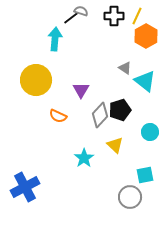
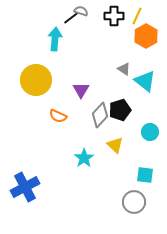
gray triangle: moved 1 px left, 1 px down
cyan square: rotated 18 degrees clockwise
gray circle: moved 4 px right, 5 px down
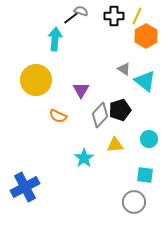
cyan circle: moved 1 px left, 7 px down
yellow triangle: rotated 48 degrees counterclockwise
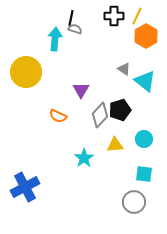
gray semicircle: moved 6 px left, 18 px down
black line: rotated 42 degrees counterclockwise
yellow circle: moved 10 px left, 8 px up
cyan circle: moved 5 px left
cyan square: moved 1 px left, 1 px up
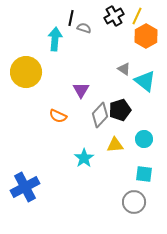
black cross: rotated 30 degrees counterclockwise
gray semicircle: moved 9 px right, 1 px up
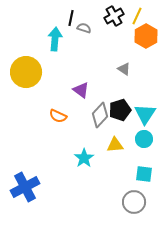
cyan triangle: moved 33 px down; rotated 25 degrees clockwise
purple triangle: rotated 24 degrees counterclockwise
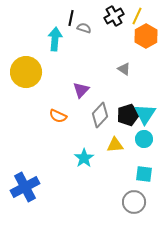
purple triangle: rotated 36 degrees clockwise
black pentagon: moved 8 px right, 5 px down
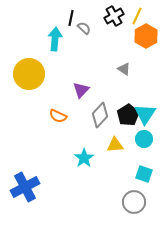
gray semicircle: rotated 24 degrees clockwise
yellow circle: moved 3 px right, 2 px down
black pentagon: rotated 15 degrees counterclockwise
cyan square: rotated 12 degrees clockwise
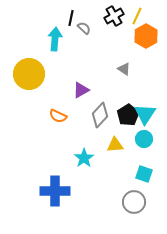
purple triangle: rotated 18 degrees clockwise
blue cross: moved 30 px right, 4 px down; rotated 28 degrees clockwise
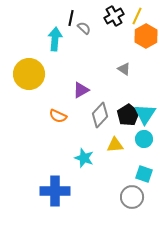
cyan star: rotated 18 degrees counterclockwise
gray circle: moved 2 px left, 5 px up
